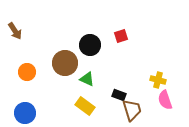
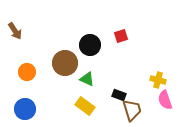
blue circle: moved 4 px up
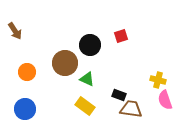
brown trapezoid: moved 1 px left, 1 px up; rotated 65 degrees counterclockwise
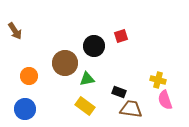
black circle: moved 4 px right, 1 px down
orange circle: moved 2 px right, 4 px down
green triangle: rotated 35 degrees counterclockwise
black rectangle: moved 3 px up
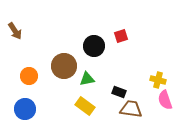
brown circle: moved 1 px left, 3 px down
